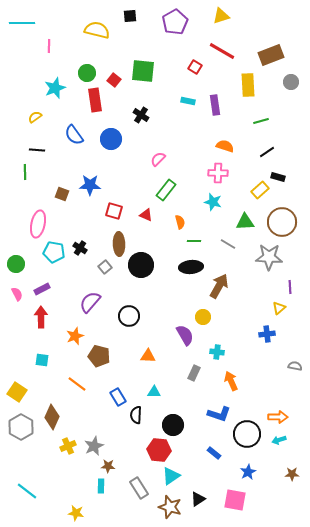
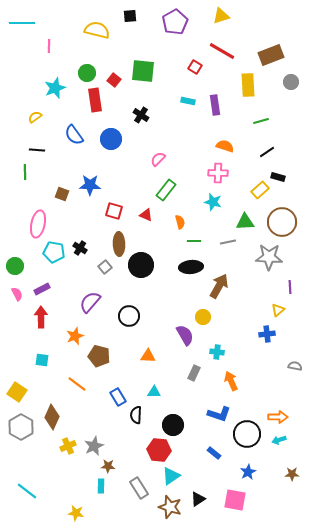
gray line at (228, 244): moved 2 px up; rotated 42 degrees counterclockwise
green circle at (16, 264): moved 1 px left, 2 px down
yellow triangle at (279, 308): moved 1 px left, 2 px down
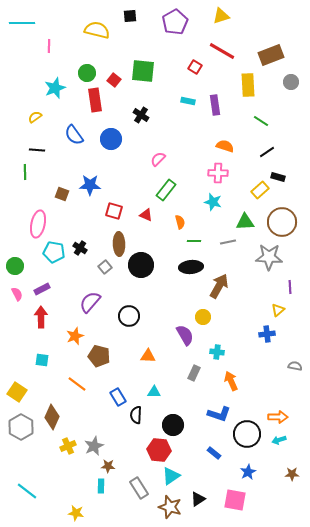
green line at (261, 121): rotated 49 degrees clockwise
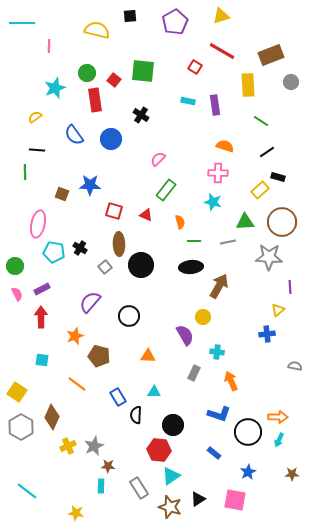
black circle at (247, 434): moved 1 px right, 2 px up
cyan arrow at (279, 440): rotated 48 degrees counterclockwise
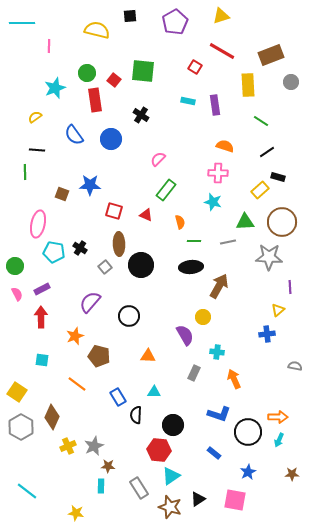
orange arrow at (231, 381): moved 3 px right, 2 px up
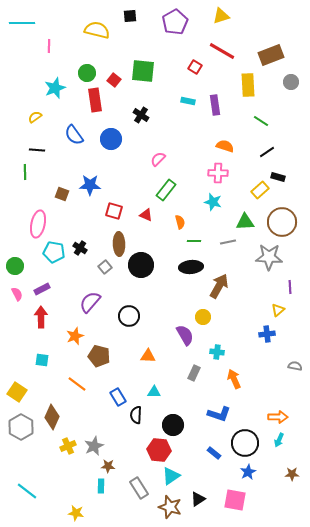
black circle at (248, 432): moved 3 px left, 11 px down
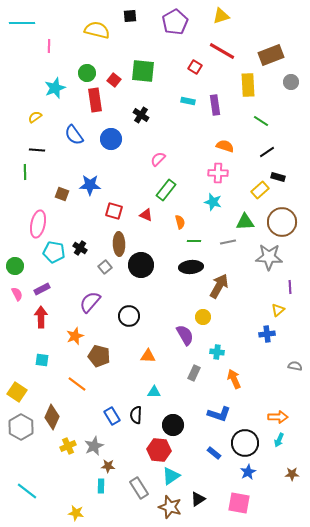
blue rectangle at (118, 397): moved 6 px left, 19 px down
pink square at (235, 500): moved 4 px right, 3 px down
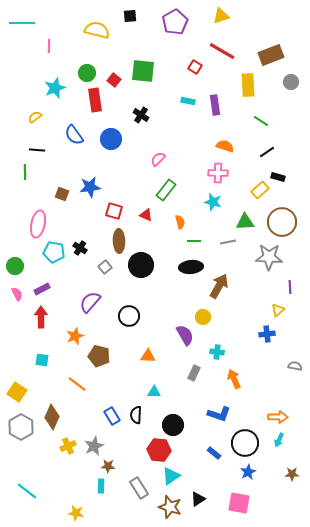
blue star at (90, 185): moved 2 px down; rotated 10 degrees counterclockwise
brown ellipse at (119, 244): moved 3 px up
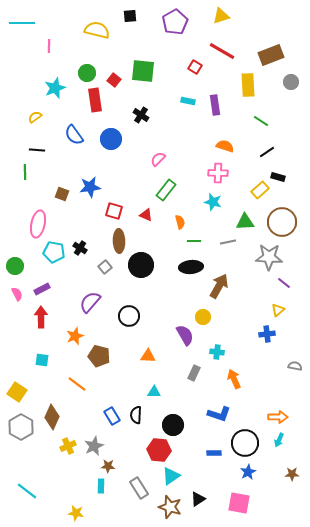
purple line at (290, 287): moved 6 px left, 4 px up; rotated 48 degrees counterclockwise
blue rectangle at (214, 453): rotated 40 degrees counterclockwise
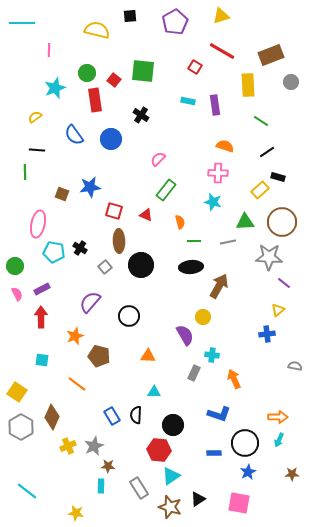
pink line at (49, 46): moved 4 px down
cyan cross at (217, 352): moved 5 px left, 3 px down
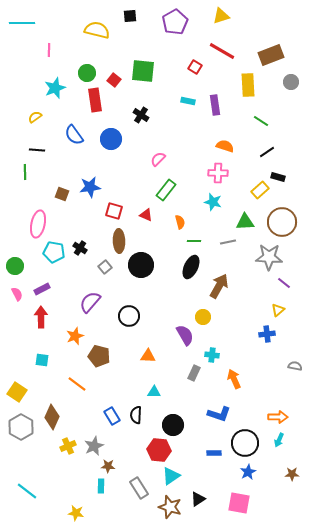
black ellipse at (191, 267): rotated 60 degrees counterclockwise
